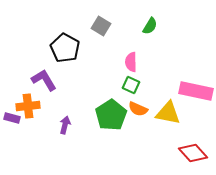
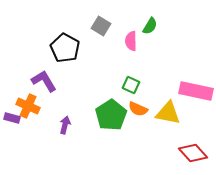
pink semicircle: moved 21 px up
purple L-shape: moved 1 px down
orange cross: rotated 30 degrees clockwise
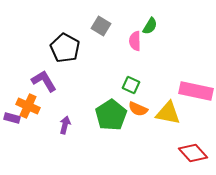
pink semicircle: moved 4 px right
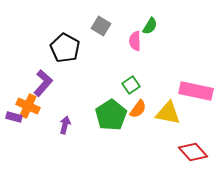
purple L-shape: moved 1 px left, 2 px down; rotated 72 degrees clockwise
green square: rotated 30 degrees clockwise
orange semicircle: rotated 78 degrees counterclockwise
purple rectangle: moved 2 px right, 1 px up
red diamond: moved 1 px up
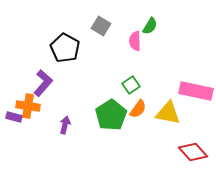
orange cross: rotated 15 degrees counterclockwise
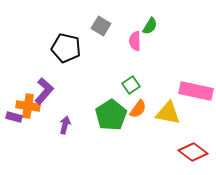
black pentagon: moved 1 px right; rotated 16 degrees counterclockwise
purple L-shape: moved 1 px right, 8 px down
red diamond: rotated 12 degrees counterclockwise
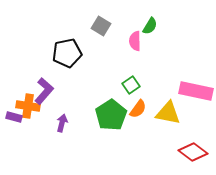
black pentagon: moved 1 px right, 5 px down; rotated 24 degrees counterclockwise
purple arrow: moved 3 px left, 2 px up
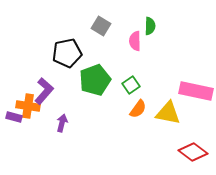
green semicircle: rotated 30 degrees counterclockwise
green pentagon: moved 16 px left, 35 px up; rotated 12 degrees clockwise
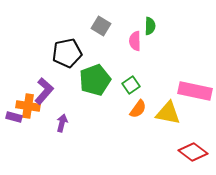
pink rectangle: moved 1 px left
